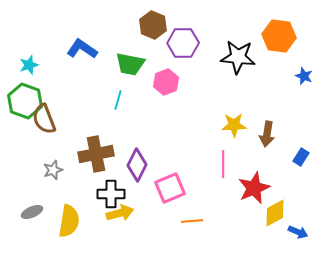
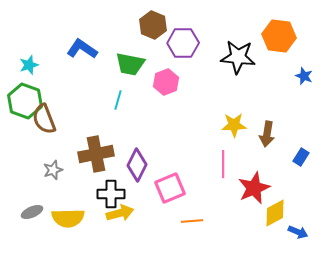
yellow semicircle: moved 1 px left, 3 px up; rotated 80 degrees clockwise
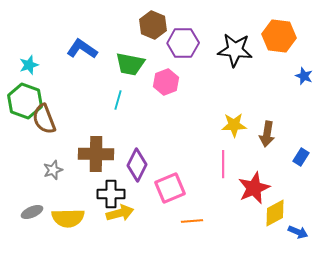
black star: moved 3 px left, 7 px up
brown cross: rotated 12 degrees clockwise
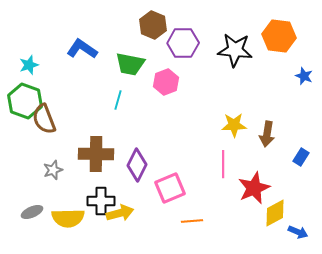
black cross: moved 10 px left, 7 px down
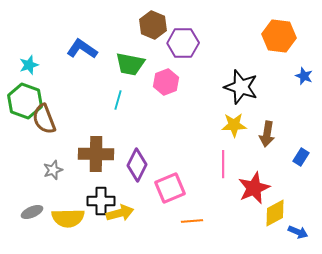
black star: moved 6 px right, 37 px down; rotated 12 degrees clockwise
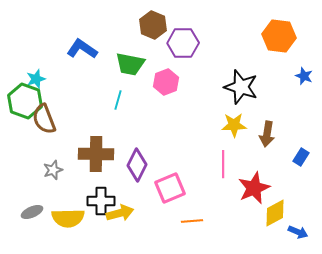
cyan star: moved 7 px right, 14 px down
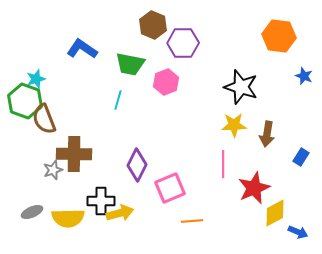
brown cross: moved 22 px left
